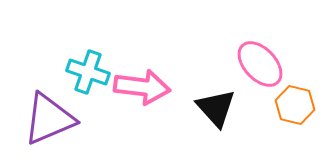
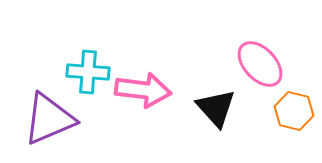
cyan cross: rotated 15 degrees counterclockwise
pink arrow: moved 1 px right, 3 px down
orange hexagon: moved 1 px left, 6 px down
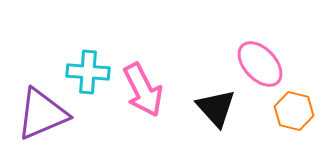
pink arrow: rotated 56 degrees clockwise
purple triangle: moved 7 px left, 5 px up
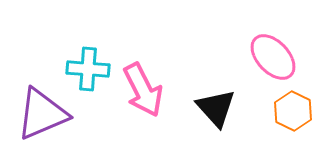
pink ellipse: moved 13 px right, 7 px up
cyan cross: moved 3 px up
orange hexagon: moved 1 px left; rotated 12 degrees clockwise
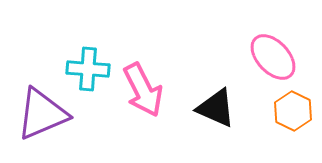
black triangle: rotated 24 degrees counterclockwise
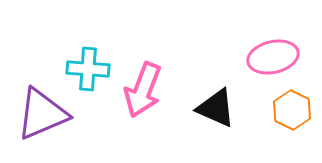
pink ellipse: rotated 60 degrees counterclockwise
pink arrow: rotated 48 degrees clockwise
orange hexagon: moved 1 px left, 1 px up
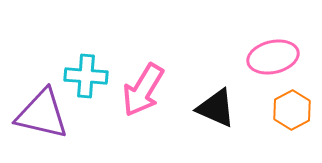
cyan cross: moved 2 px left, 7 px down
pink arrow: rotated 10 degrees clockwise
orange hexagon: rotated 6 degrees clockwise
purple triangle: rotated 36 degrees clockwise
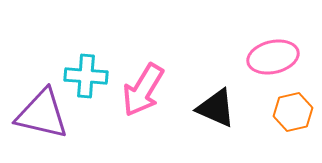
orange hexagon: moved 1 px right, 2 px down; rotated 15 degrees clockwise
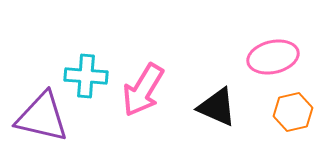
black triangle: moved 1 px right, 1 px up
purple triangle: moved 3 px down
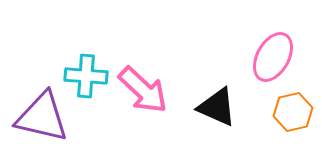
pink ellipse: rotated 48 degrees counterclockwise
pink arrow: rotated 78 degrees counterclockwise
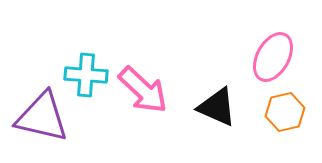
cyan cross: moved 1 px up
orange hexagon: moved 8 px left
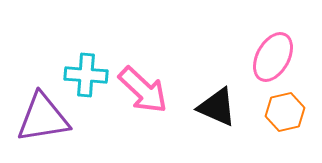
purple triangle: moved 1 px right, 1 px down; rotated 22 degrees counterclockwise
